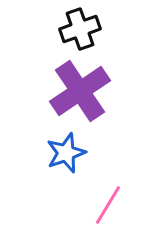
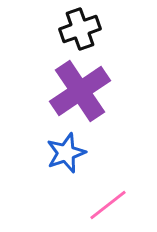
pink line: rotated 21 degrees clockwise
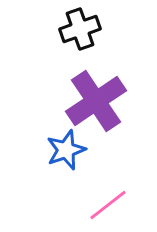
purple cross: moved 16 px right, 10 px down
blue star: moved 3 px up
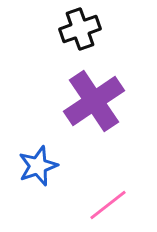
purple cross: moved 2 px left
blue star: moved 28 px left, 16 px down
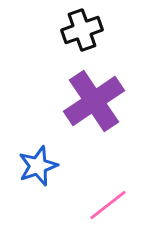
black cross: moved 2 px right, 1 px down
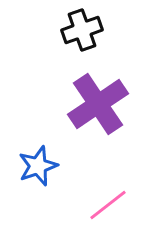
purple cross: moved 4 px right, 3 px down
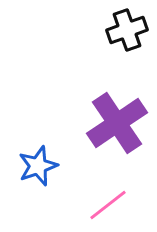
black cross: moved 45 px right
purple cross: moved 19 px right, 19 px down
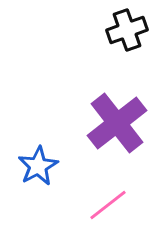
purple cross: rotated 4 degrees counterclockwise
blue star: rotated 9 degrees counterclockwise
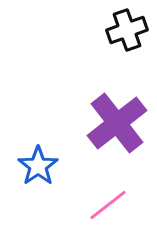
blue star: rotated 6 degrees counterclockwise
